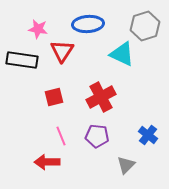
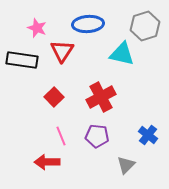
pink star: moved 1 px left, 1 px up; rotated 12 degrees clockwise
cyan triangle: rotated 12 degrees counterclockwise
red square: rotated 30 degrees counterclockwise
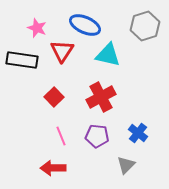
blue ellipse: moved 3 px left, 1 px down; rotated 28 degrees clockwise
cyan triangle: moved 14 px left, 1 px down
blue cross: moved 10 px left, 2 px up
red arrow: moved 6 px right, 6 px down
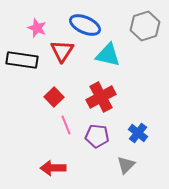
pink line: moved 5 px right, 11 px up
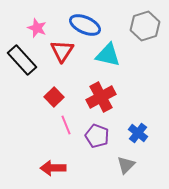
black rectangle: rotated 40 degrees clockwise
purple pentagon: rotated 15 degrees clockwise
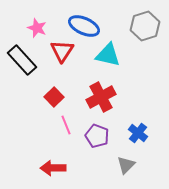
blue ellipse: moved 1 px left, 1 px down
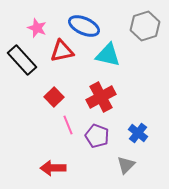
red triangle: rotated 45 degrees clockwise
pink line: moved 2 px right
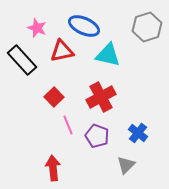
gray hexagon: moved 2 px right, 1 px down
red arrow: rotated 85 degrees clockwise
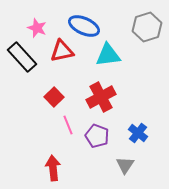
cyan triangle: rotated 20 degrees counterclockwise
black rectangle: moved 3 px up
gray triangle: moved 1 px left; rotated 12 degrees counterclockwise
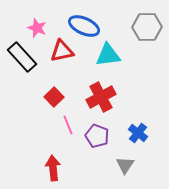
gray hexagon: rotated 16 degrees clockwise
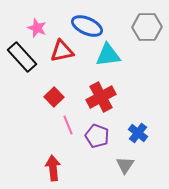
blue ellipse: moved 3 px right
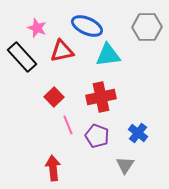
red cross: rotated 16 degrees clockwise
